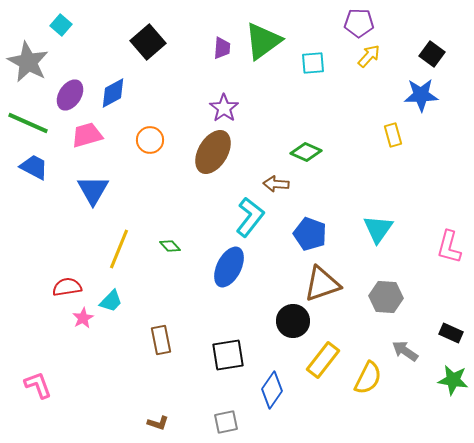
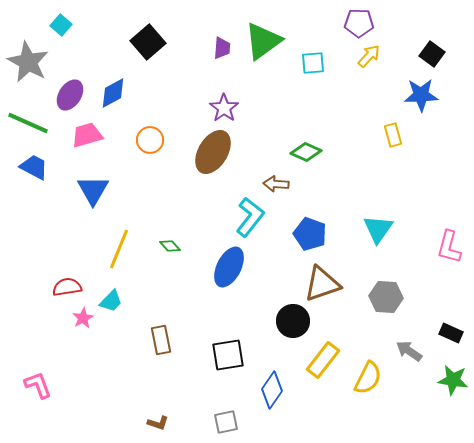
gray arrow at (405, 351): moved 4 px right
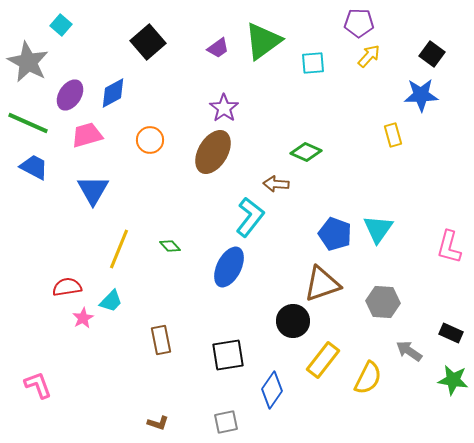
purple trapezoid at (222, 48): moved 4 px left; rotated 50 degrees clockwise
blue pentagon at (310, 234): moved 25 px right
gray hexagon at (386, 297): moved 3 px left, 5 px down
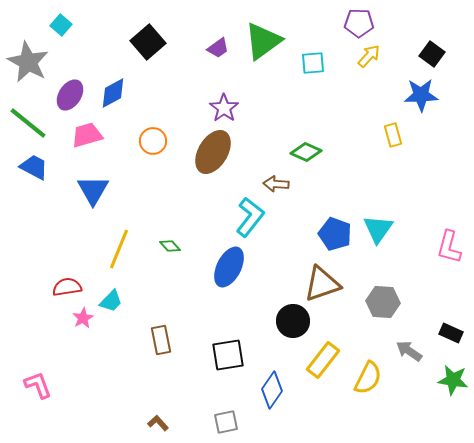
green line at (28, 123): rotated 15 degrees clockwise
orange circle at (150, 140): moved 3 px right, 1 px down
brown L-shape at (158, 423): rotated 150 degrees counterclockwise
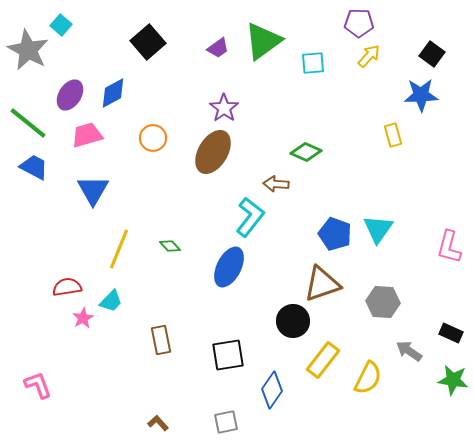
gray star at (28, 62): moved 12 px up
orange circle at (153, 141): moved 3 px up
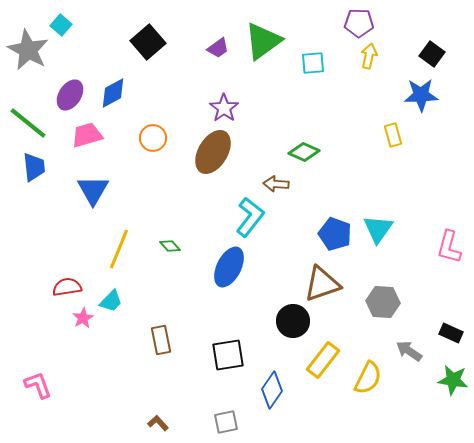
yellow arrow at (369, 56): rotated 30 degrees counterclockwise
green diamond at (306, 152): moved 2 px left
blue trapezoid at (34, 167): rotated 56 degrees clockwise
